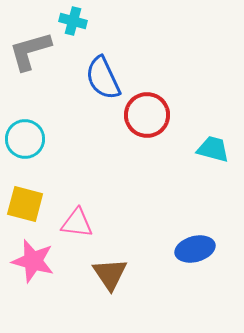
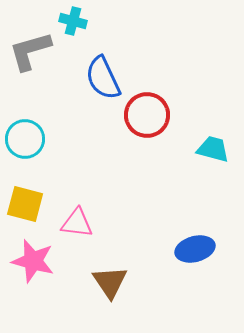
brown triangle: moved 8 px down
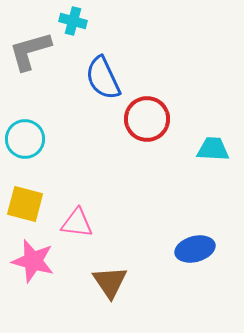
red circle: moved 4 px down
cyan trapezoid: rotated 12 degrees counterclockwise
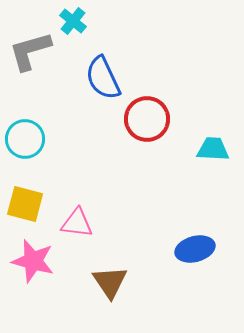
cyan cross: rotated 24 degrees clockwise
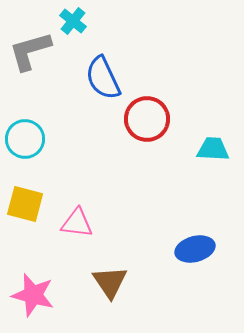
pink star: moved 34 px down
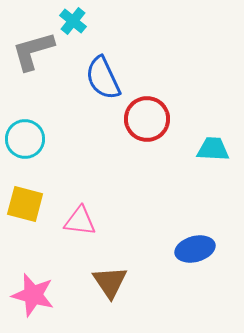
gray L-shape: moved 3 px right
pink triangle: moved 3 px right, 2 px up
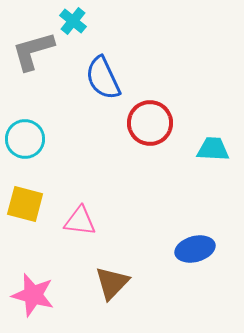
red circle: moved 3 px right, 4 px down
brown triangle: moved 2 px right, 1 px down; rotated 18 degrees clockwise
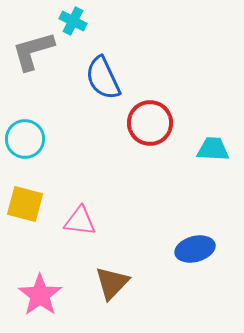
cyan cross: rotated 12 degrees counterclockwise
pink star: moved 7 px right; rotated 21 degrees clockwise
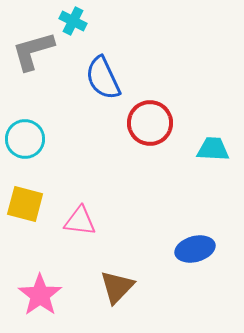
brown triangle: moved 5 px right, 4 px down
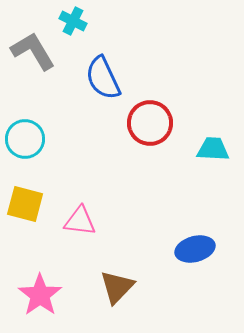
gray L-shape: rotated 75 degrees clockwise
